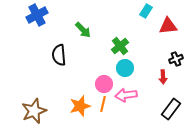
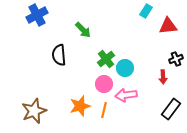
green cross: moved 14 px left, 13 px down
orange line: moved 1 px right, 6 px down
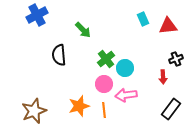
cyan rectangle: moved 3 px left, 8 px down; rotated 56 degrees counterclockwise
orange star: moved 1 px left
orange line: rotated 21 degrees counterclockwise
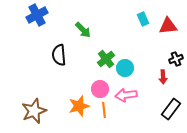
pink circle: moved 4 px left, 5 px down
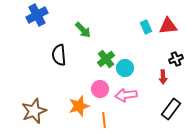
cyan rectangle: moved 3 px right, 8 px down
orange line: moved 10 px down
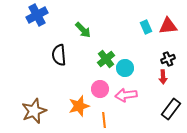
black cross: moved 8 px left
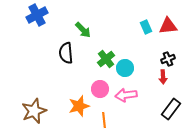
black semicircle: moved 7 px right, 2 px up
